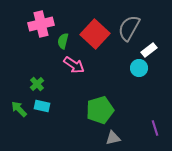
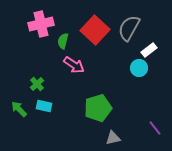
red square: moved 4 px up
cyan rectangle: moved 2 px right
green pentagon: moved 2 px left, 2 px up
purple line: rotated 21 degrees counterclockwise
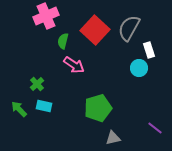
pink cross: moved 5 px right, 8 px up; rotated 10 degrees counterclockwise
white rectangle: rotated 70 degrees counterclockwise
purple line: rotated 14 degrees counterclockwise
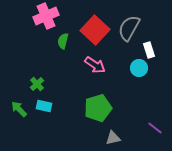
pink arrow: moved 21 px right
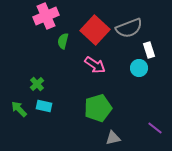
gray semicircle: rotated 140 degrees counterclockwise
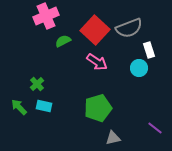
green semicircle: rotated 49 degrees clockwise
pink arrow: moved 2 px right, 3 px up
green arrow: moved 2 px up
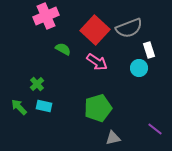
green semicircle: moved 8 px down; rotated 56 degrees clockwise
purple line: moved 1 px down
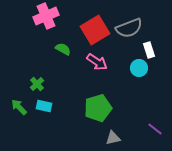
red square: rotated 16 degrees clockwise
